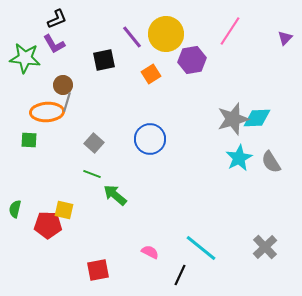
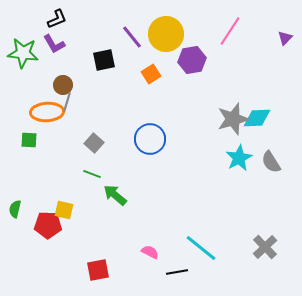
green star: moved 2 px left, 5 px up
black line: moved 3 px left, 3 px up; rotated 55 degrees clockwise
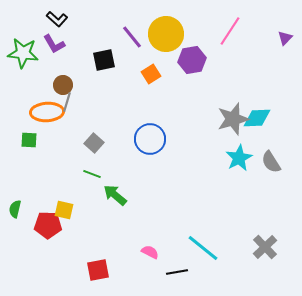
black L-shape: rotated 65 degrees clockwise
cyan line: moved 2 px right
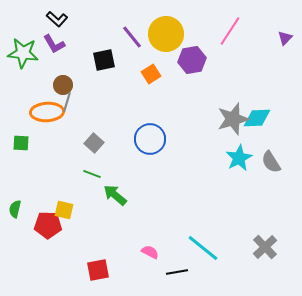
green square: moved 8 px left, 3 px down
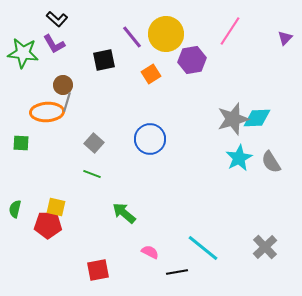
green arrow: moved 9 px right, 18 px down
yellow square: moved 8 px left, 3 px up
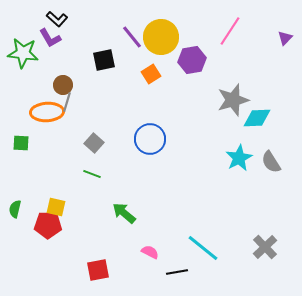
yellow circle: moved 5 px left, 3 px down
purple L-shape: moved 4 px left, 6 px up
gray star: moved 19 px up
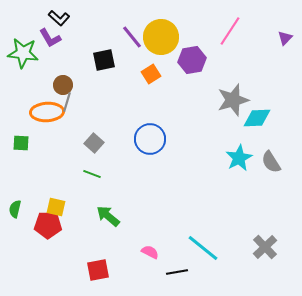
black L-shape: moved 2 px right, 1 px up
green arrow: moved 16 px left, 3 px down
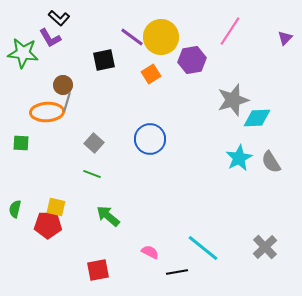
purple line: rotated 15 degrees counterclockwise
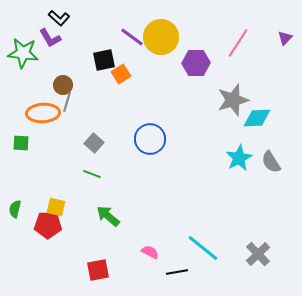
pink line: moved 8 px right, 12 px down
purple hexagon: moved 4 px right, 3 px down; rotated 8 degrees clockwise
orange square: moved 30 px left
orange ellipse: moved 4 px left, 1 px down
gray cross: moved 7 px left, 7 px down
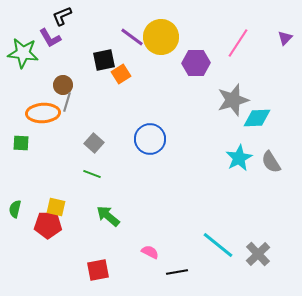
black L-shape: moved 3 px right, 2 px up; rotated 115 degrees clockwise
cyan line: moved 15 px right, 3 px up
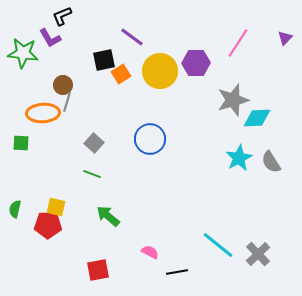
yellow circle: moved 1 px left, 34 px down
